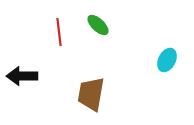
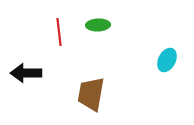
green ellipse: rotated 45 degrees counterclockwise
black arrow: moved 4 px right, 3 px up
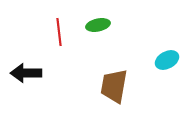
green ellipse: rotated 10 degrees counterclockwise
cyan ellipse: rotated 35 degrees clockwise
brown trapezoid: moved 23 px right, 8 px up
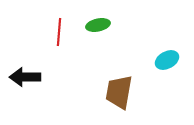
red line: rotated 12 degrees clockwise
black arrow: moved 1 px left, 4 px down
brown trapezoid: moved 5 px right, 6 px down
